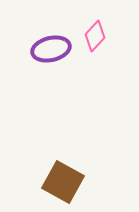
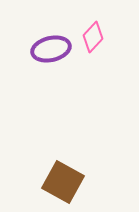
pink diamond: moved 2 px left, 1 px down
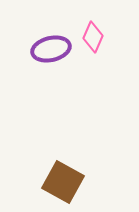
pink diamond: rotated 20 degrees counterclockwise
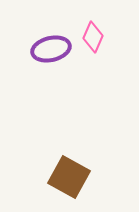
brown square: moved 6 px right, 5 px up
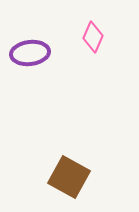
purple ellipse: moved 21 px left, 4 px down; rotated 6 degrees clockwise
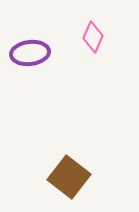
brown square: rotated 9 degrees clockwise
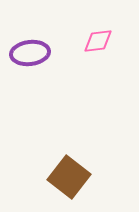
pink diamond: moved 5 px right, 4 px down; rotated 60 degrees clockwise
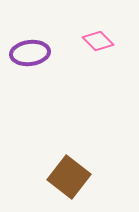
pink diamond: rotated 52 degrees clockwise
